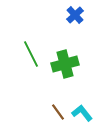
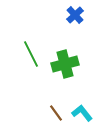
brown line: moved 2 px left, 1 px down
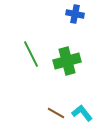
blue cross: moved 1 px up; rotated 36 degrees counterclockwise
green cross: moved 2 px right, 3 px up
brown line: rotated 24 degrees counterclockwise
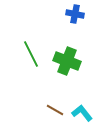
green cross: rotated 36 degrees clockwise
brown line: moved 1 px left, 3 px up
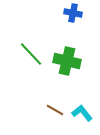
blue cross: moved 2 px left, 1 px up
green line: rotated 16 degrees counterclockwise
green cross: rotated 8 degrees counterclockwise
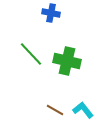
blue cross: moved 22 px left
cyan L-shape: moved 1 px right, 3 px up
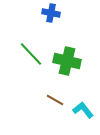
brown line: moved 10 px up
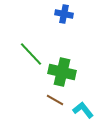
blue cross: moved 13 px right, 1 px down
green cross: moved 5 px left, 11 px down
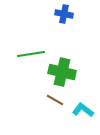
green line: rotated 56 degrees counterclockwise
cyan L-shape: rotated 15 degrees counterclockwise
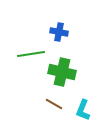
blue cross: moved 5 px left, 18 px down
brown line: moved 1 px left, 4 px down
cyan L-shape: rotated 105 degrees counterclockwise
